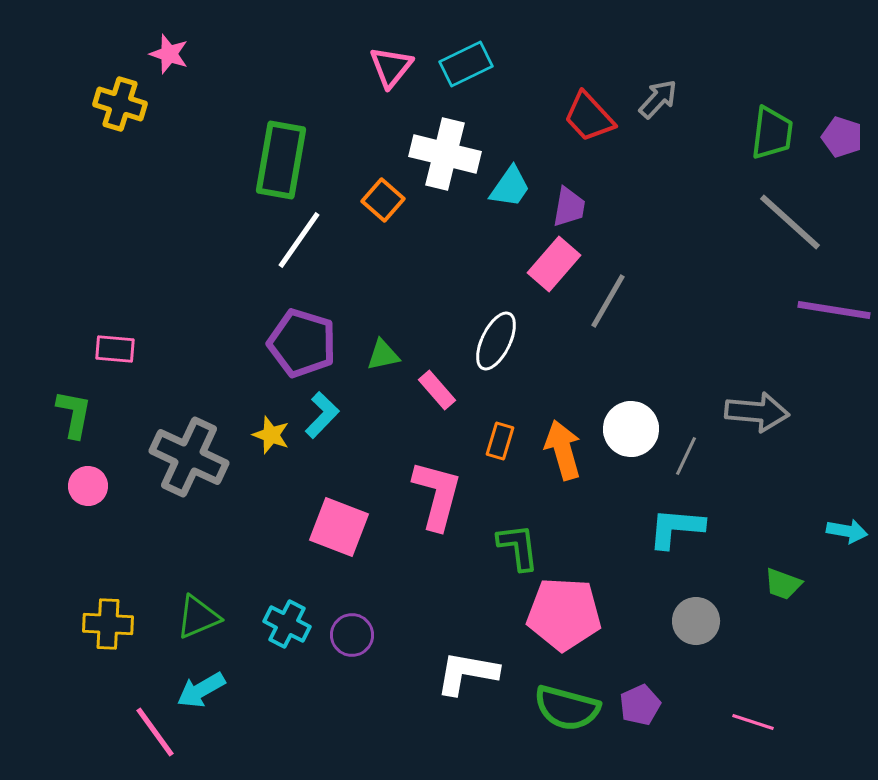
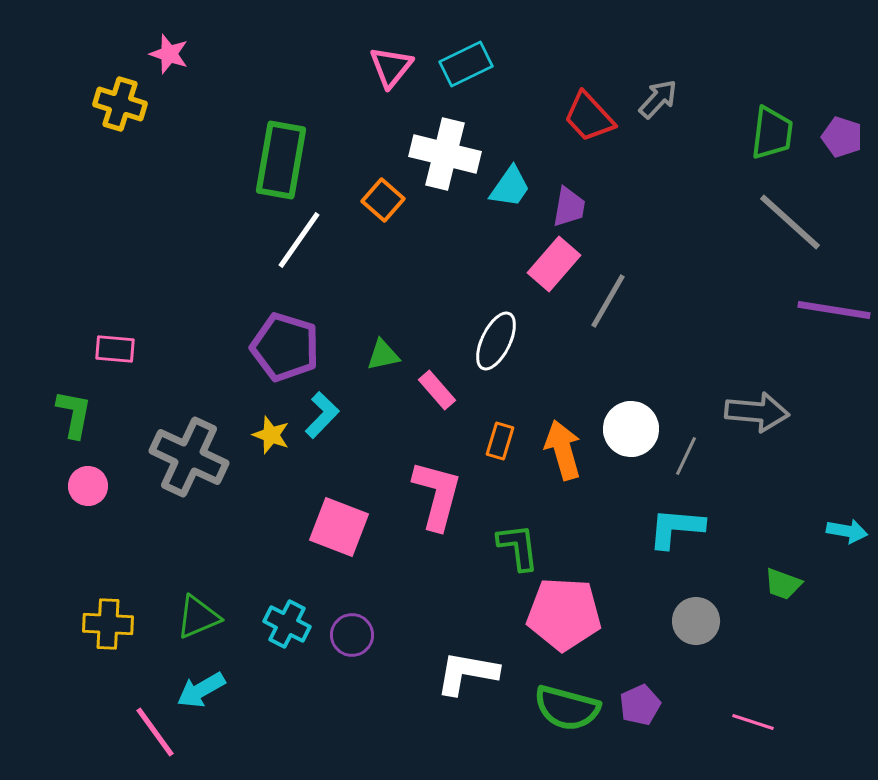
purple pentagon at (302, 343): moved 17 px left, 4 px down
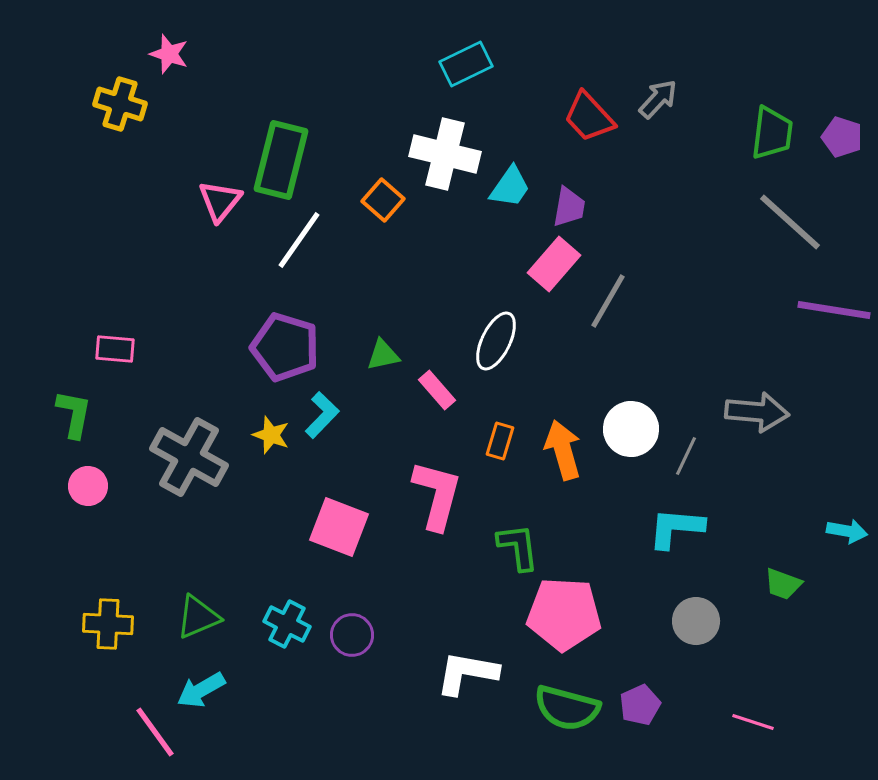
pink triangle at (391, 67): moved 171 px left, 134 px down
green rectangle at (281, 160): rotated 4 degrees clockwise
gray cross at (189, 457): rotated 4 degrees clockwise
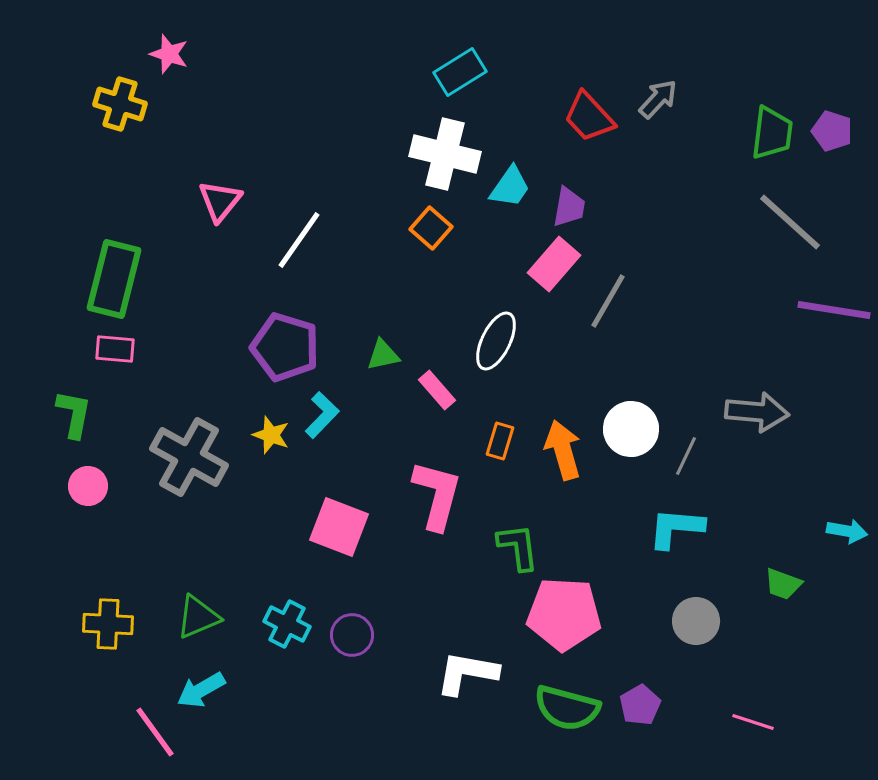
cyan rectangle at (466, 64): moved 6 px left, 8 px down; rotated 6 degrees counterclockwise
purple pentagon at (842, 137): moved 10 px left, 6 px up
green rectangle at (281, 160): moved 167 px left, 119 px down
orange square at (383, 200): moved 48 px right, 28 px down
purple pentagon at (640, 705): rotated 6 degrees counterclockwise
